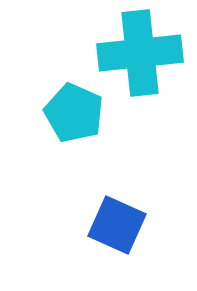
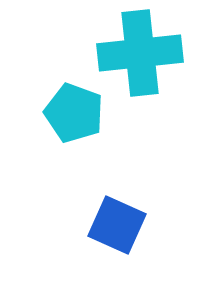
cyan pentagon: rotated 4 degrees counterclockwise
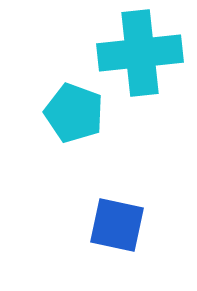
blue square: rotated 12 degrees counterclockwise
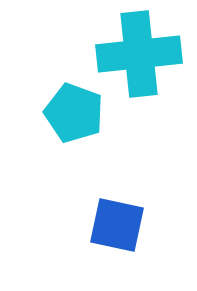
cyan cross: moved 1 px left, 1 px down
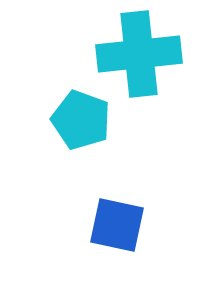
cyan pentagon: moved 7 px right, 7 px down
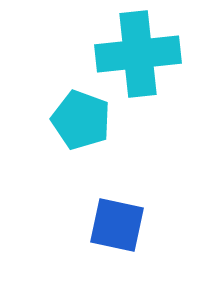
cyan cross: moved 1 px left
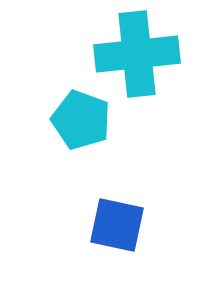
cyan cross: moved 1 px left
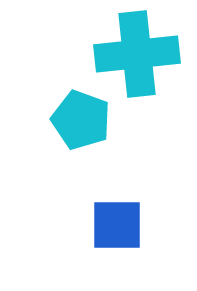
blue square: rotated 12 degrees counterclockwise
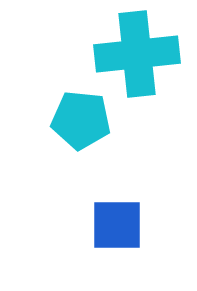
cyan pentagon: rotated 14 degrees counterclockwise
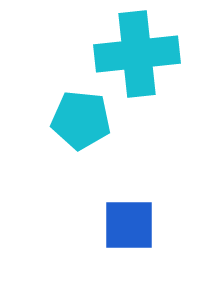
blue square: moved 12 px right
